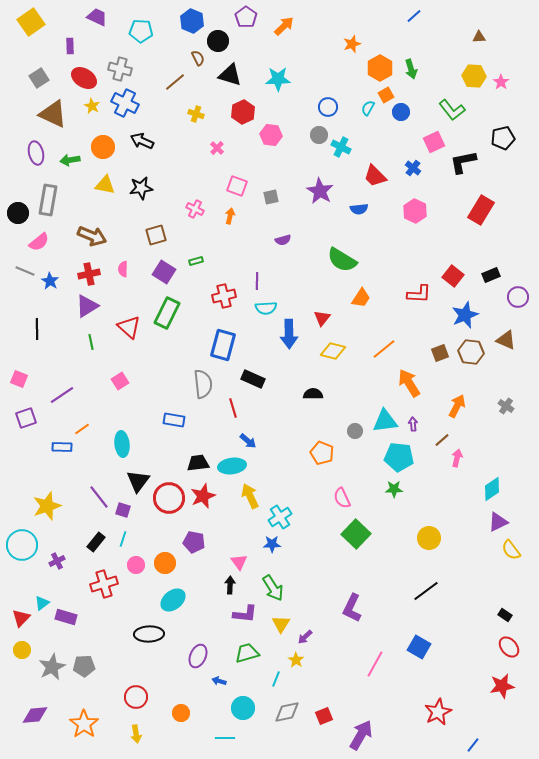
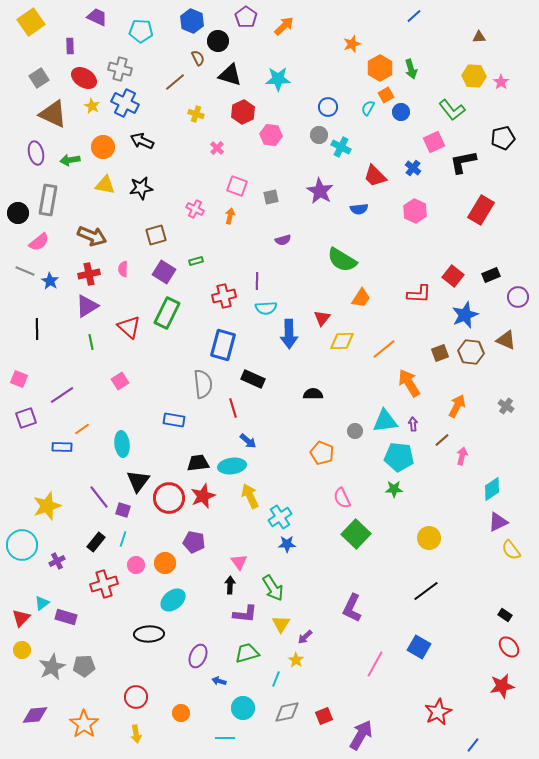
yellow diamond at (333, 351): moved 9 px right, 10 px up; rotated 15 degrees counterclockwise
pink arrow at (457, 458): moved 5 px right, 2 px up
blue star at (272, 544): moved 15 px right
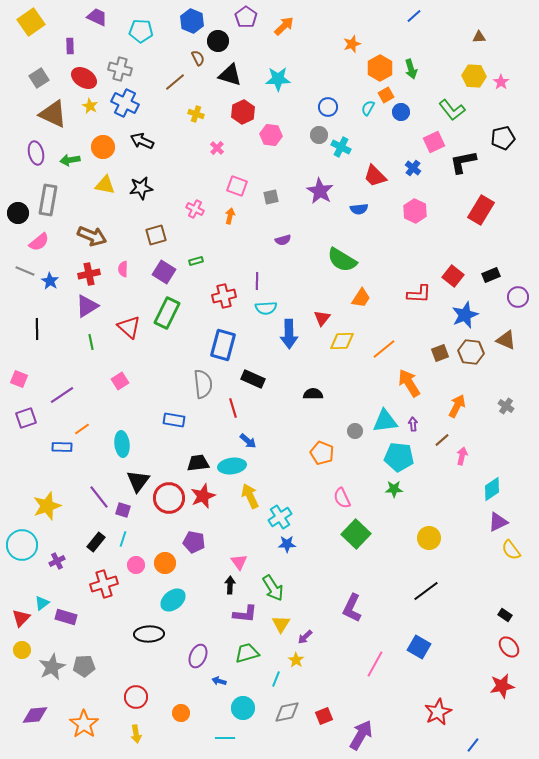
yellow star at (92, 106): moved 2 px left
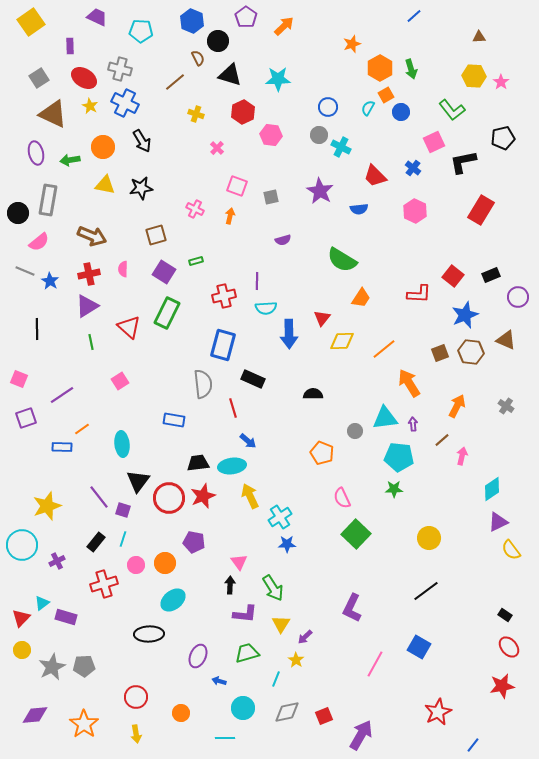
black arrow at (142, 141): rotated 145 degrees counterclockwise
cyan triangle at (385, 421): moved 3 px up
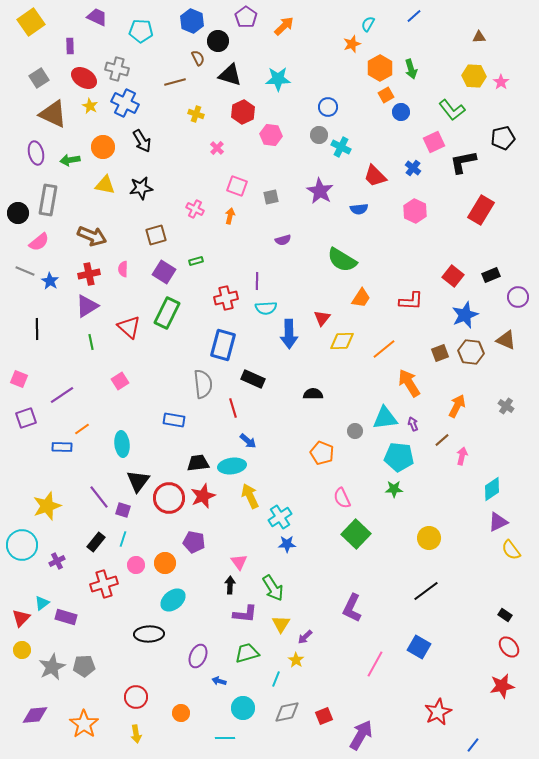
gray cross at (120, 69): moved 3 px left
brown line at (175, 82): rotated 25 degrees clockwise
cyan semicircle at (368, 108): moved 84 px up
red L-shape at (419, 294): moved 8 px left, 7 px down
red cross at (224, 296): moved 2 px right, 2 px down
purple arrow at (413, 424): rotated 16 degrees counterclockwise
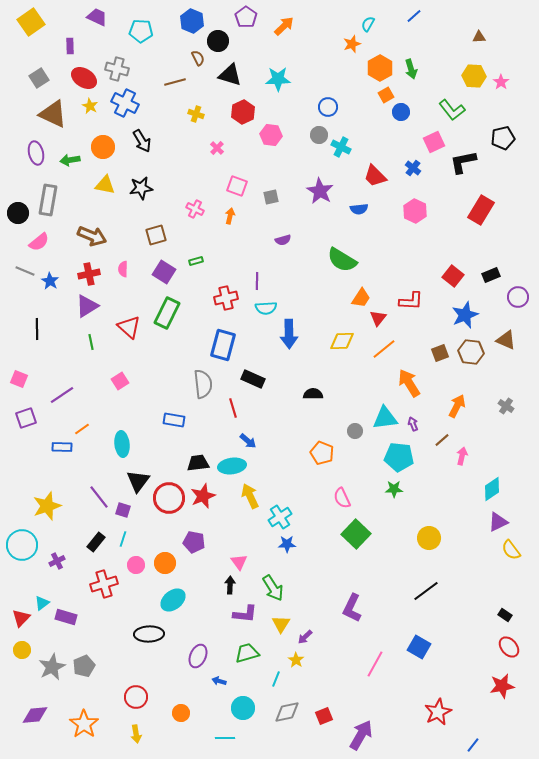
red triangle at (322, 318): moved 56 px right
gray pentagon at (84, 666): rotated 20 degrees counterclockwise
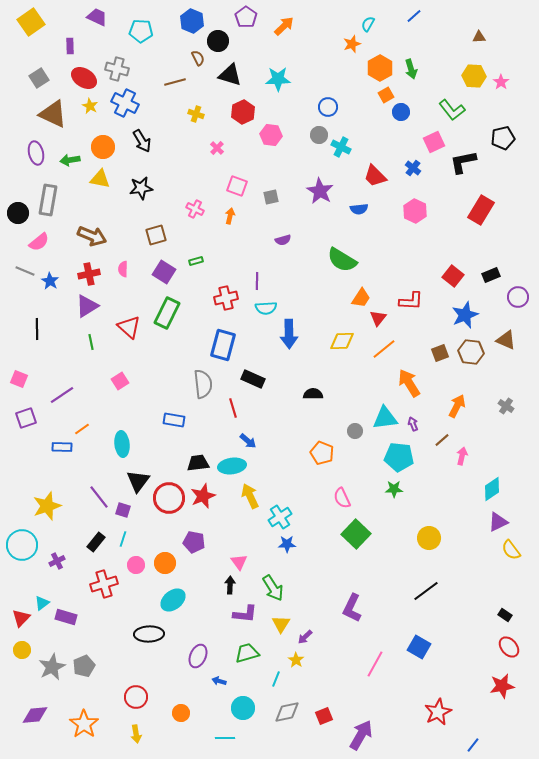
yellow triangle at (105, 185): moved 5 px left, 6 px up
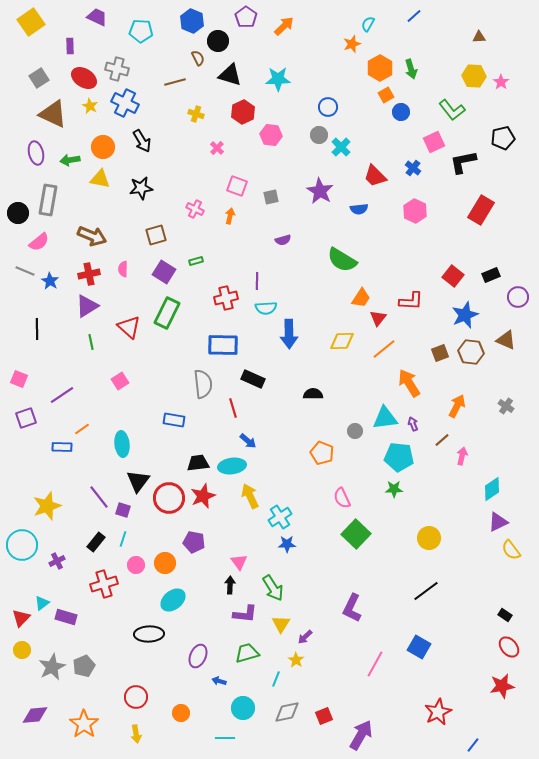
cyan cross at (341, 147): rotated 18 degrees clockwise
blue rectangle at (223, 345): rotated 76 degrees clockwise
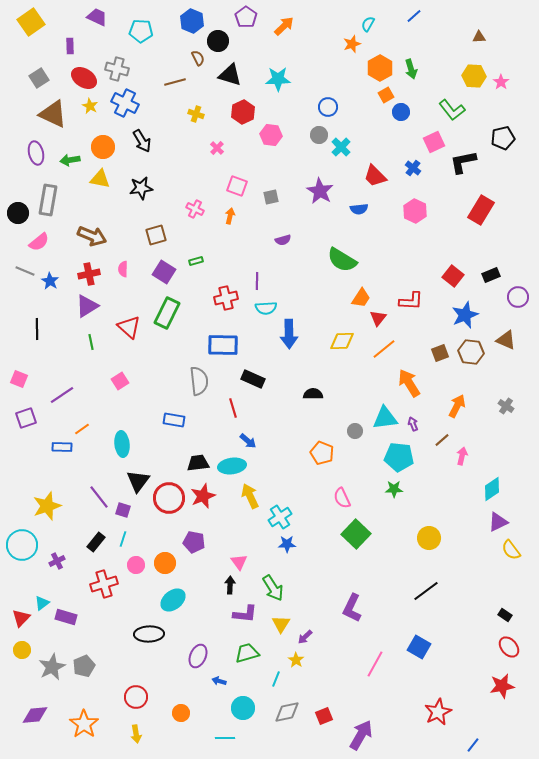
gray semicircle at (203, 384): moved 4 px left, 3 px up
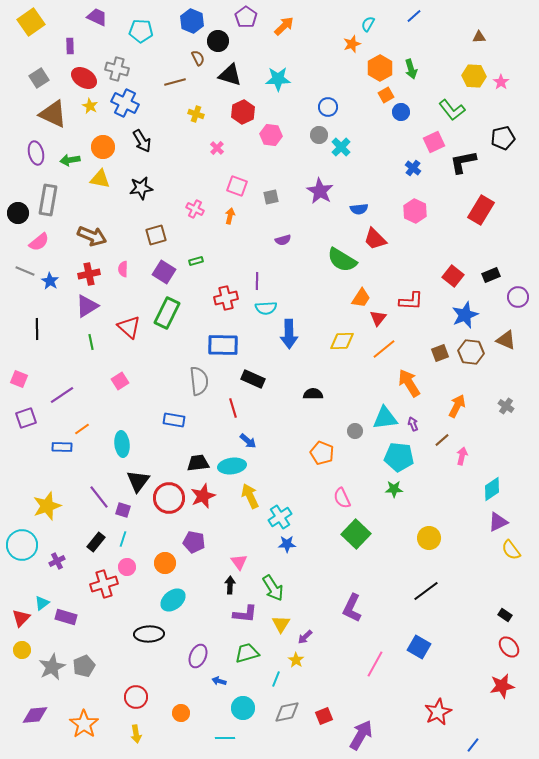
red trapezoid at (375, 176): moved 63 px down
pink circle at (136, 565): moved 9 px left, 2 px down
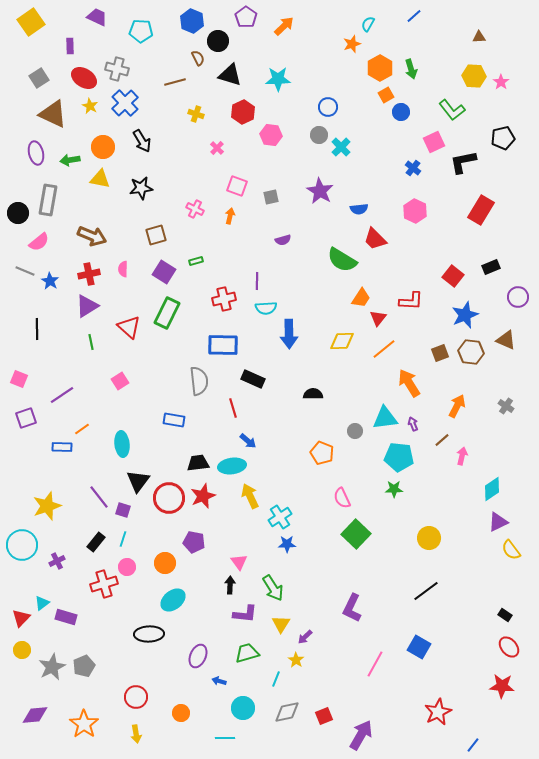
blue cross at (125, 103): rotated 20 degrees clockwise
black rectangle at (491, 275): moved 8 px up
red cross at (226, 298): moved 2 px left, 1 px down
red star at (502, 686): rotated 15 degrees clockwise
